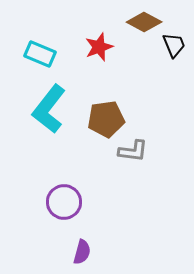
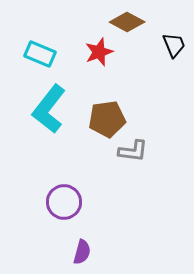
brown diamond: moved 17 px left
red star: moved 5 px down
brown pentagon: moved 1 px right
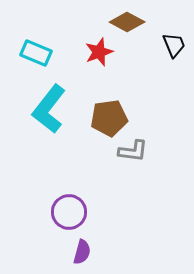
cyan rectangle: moved 4 px left, 1 px up
brown pentagon: moved 2 px right, 1 px up
purple circle: moved 5 px right, 10 px down
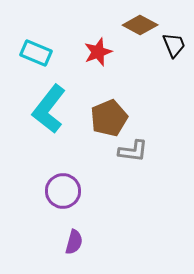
brown diamond: moved 13 px right, 3 px down
red star: moved 1 px left
brown pentagon: rotated 15 degrees counterclockwise
purple circle: moved 6 px left, 21 px up
purple semicircle: moved 8 px left, 10 px up
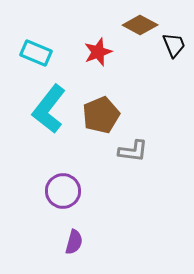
brown pentagon: moved 8 px left, 3 px up
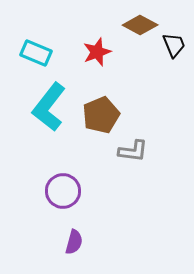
red star: moved 1 px left
cyan L-shape: moved 2 px up
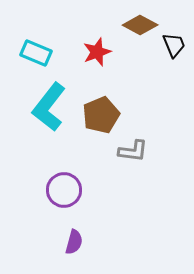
purple circle: moved 1 px right, 1 px up
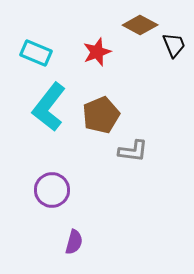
purple circle: moved 12 px left
